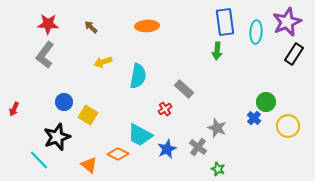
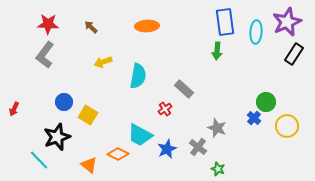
yellow circle: moved 1 px left
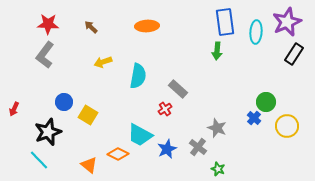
gray rectangle: moved 6 px left
black star: moved 9 px left, 5 px up
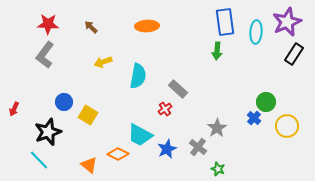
gray star: rotated 18 degrees clockwise
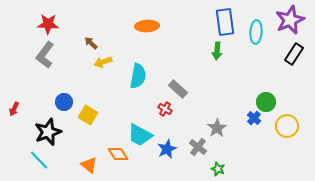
purple star: moved 3 px right, 2 px up
brown arrow: moved 16 px down
red cross: rotated 24 degrees counterclockwise
orange diamond: rotated 30 degrees clockwise
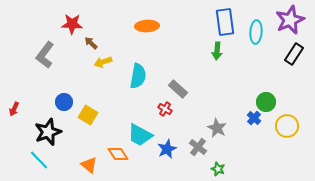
red star: moved 24 px right
gray star: rotated 12 degrees counterclockwise
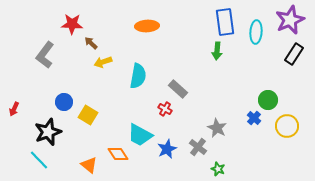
green circle: moved 2 px right, 2 px up
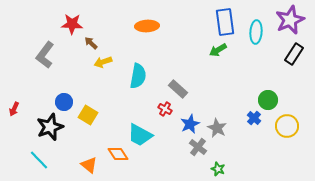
green arrow: moved 1 px right, 1 px up; rotated 54 degrees clockwise
black star: moved 2 px right, 5 px up
blue star: moved 23 px right, 25 px up
